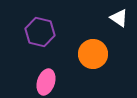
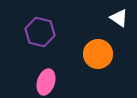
orange circle: moved 5 px right
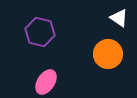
orange circle: moved 10 px right
pink ellipse: rotated 15 degrees clockwise
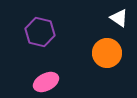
orange circle: moved 1 px left, 1 px up
pink ellipse: rotated 30 degrees clockwise
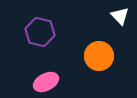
white triangle: moved 1 px right, 2 px up; rotated 12 degrees clockwise
orange circle: moved 8 px left, 3 px down
